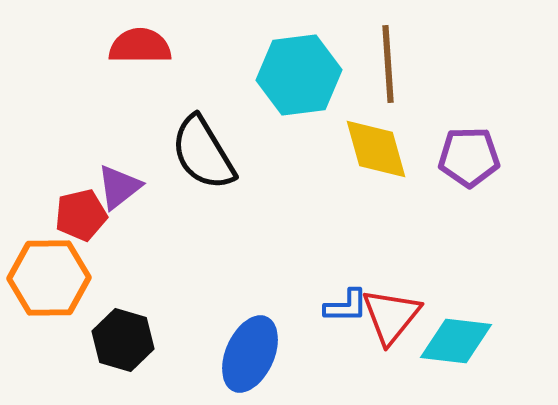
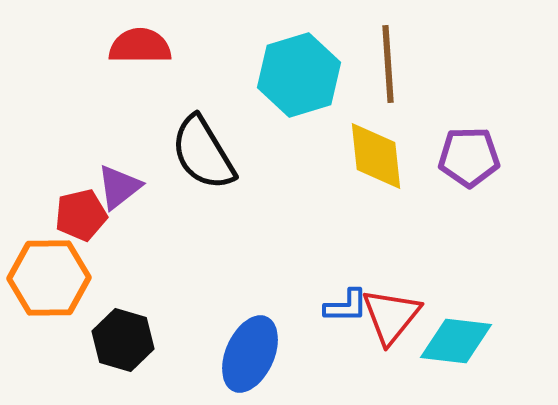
cyan hexagon: rotated 10 degrees counterclockwise
yellow diamond: moved 7 px down; rotated 10 degrees clockwise
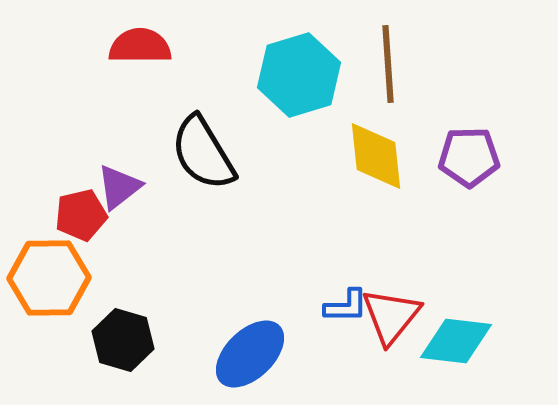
blue ellipse: rotated 22 degrees clockwise
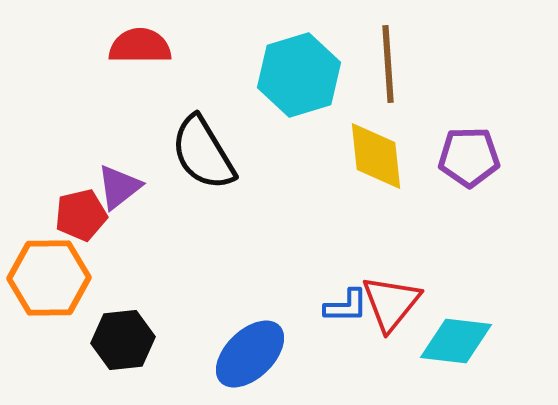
red triangle: moved 13 px up
black hexagon: rotated 22 degrees counterclockwise
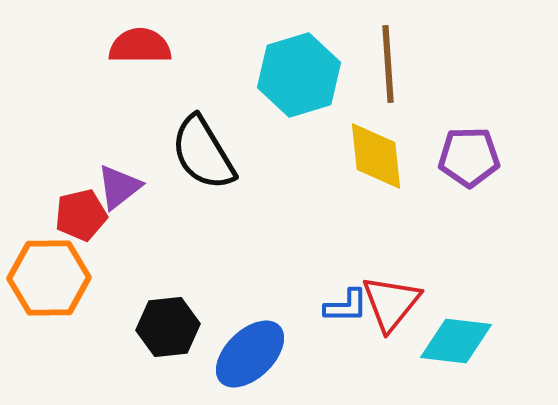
black hexagon: moved 45 px right, 13 px up
